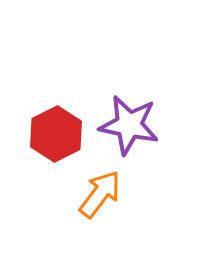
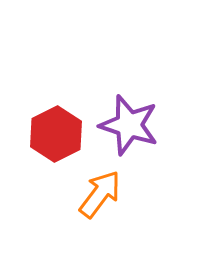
purple star: rotated 6 degrees clockwise
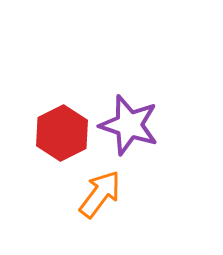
red hexagon: moved 6 px right, 1 px up
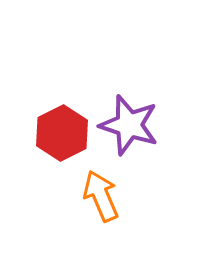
orange arrow: moved 1 px right, 2 px down; rotated 60 degrees counterclockwise
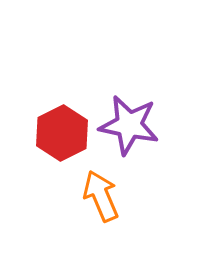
purple star: rotated 6 degrees counterclockwise
